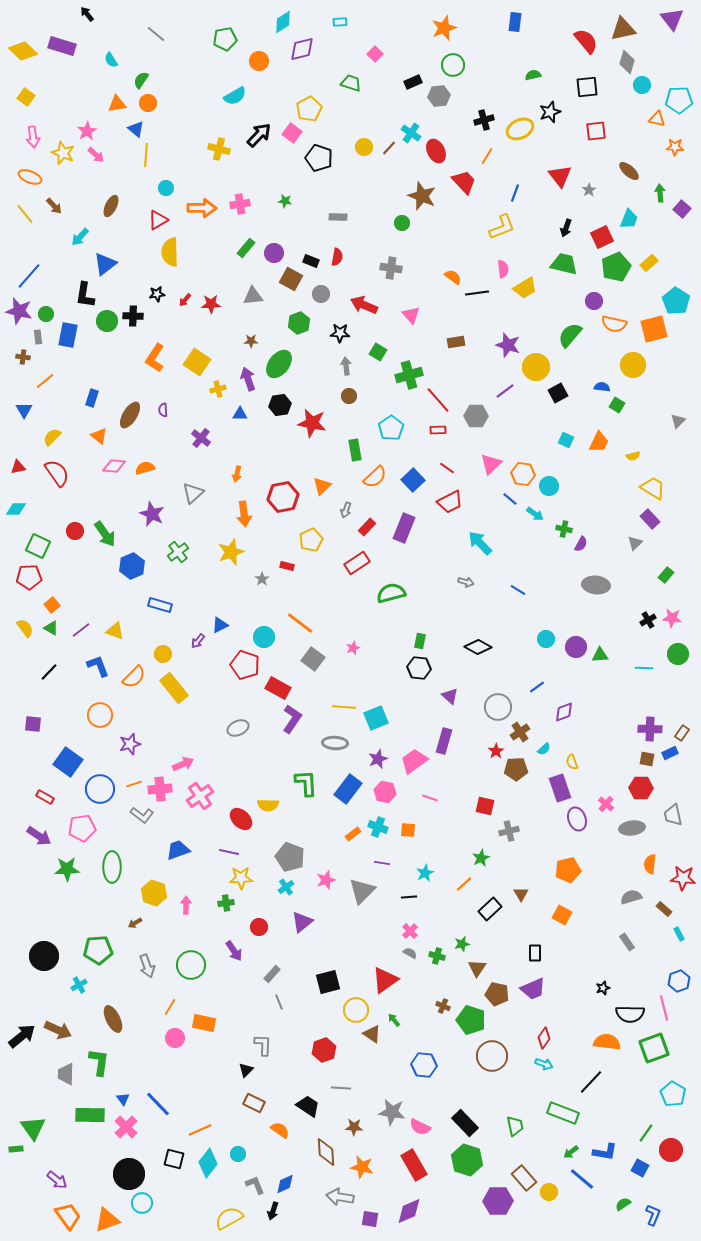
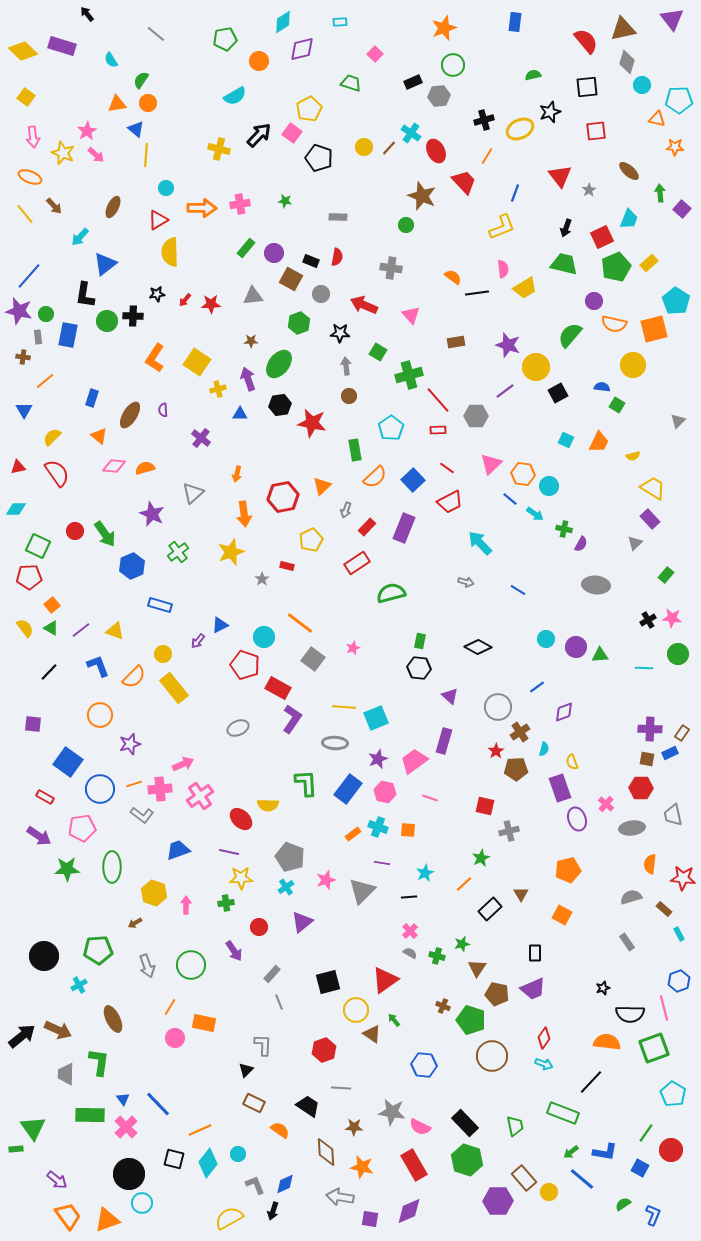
brown ellipse at (111, 206): moved 2 px right, 1 px down
green circle at (402, 223): moved 4 px right, 2 px down
cyan semicircle at (544, 749): rotated 32 degrees counterclockwise
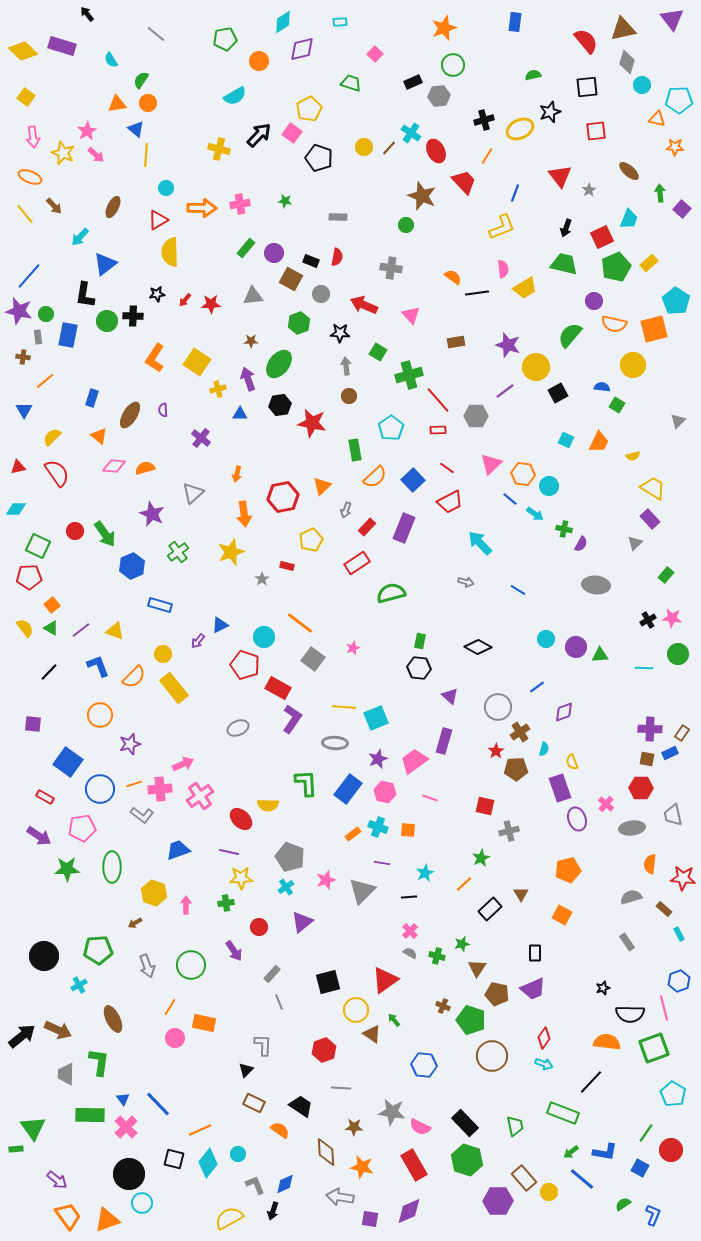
black trapezoid at (308, 1106): moved 7 px left
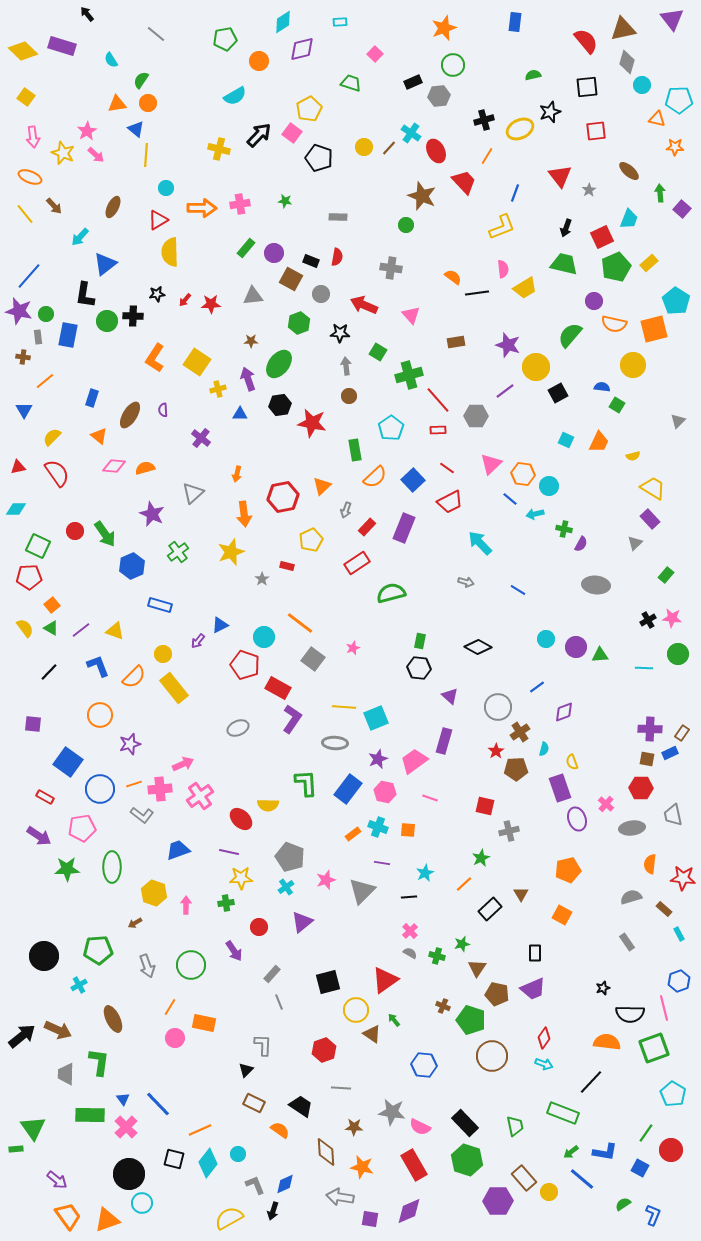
cyan arrow at (535, 514): rotated 132 degrees clockwise
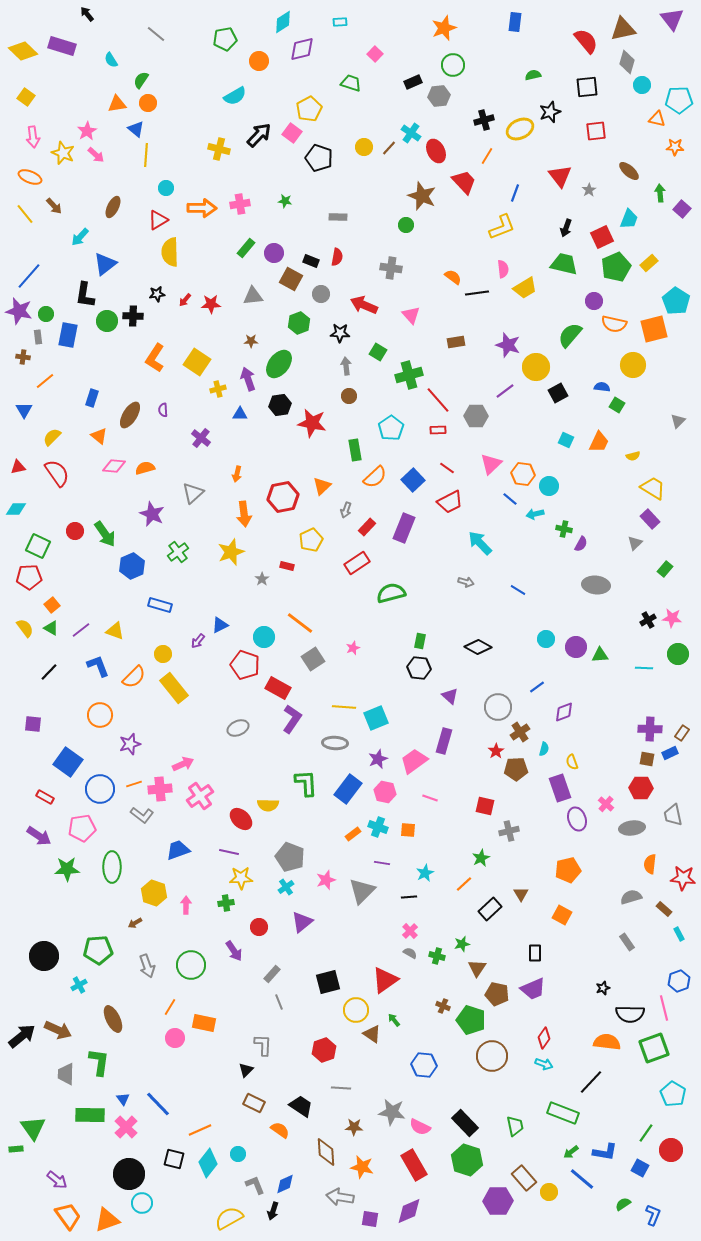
green rectangle at (666, 575): moved 1 px left, 6 px up
gray square at (313, 659): rotated 20 degrees clockwise
